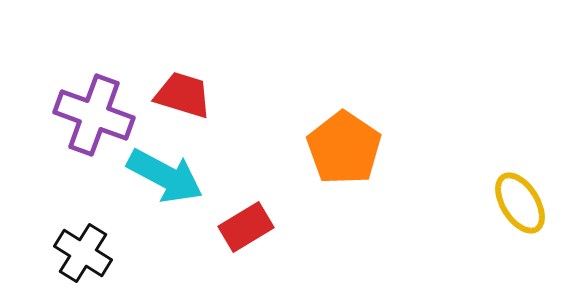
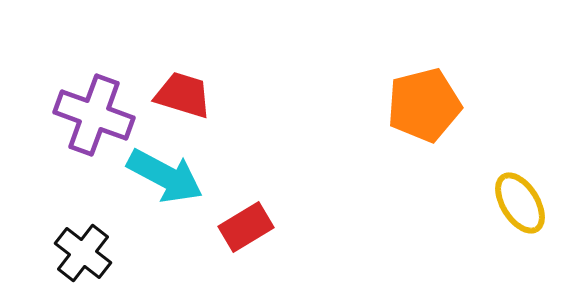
orange pentagon: moved 80 px right, 43 px up; rotated 24 degrees clockwise
black cross: rotated 6 degrees clockwise
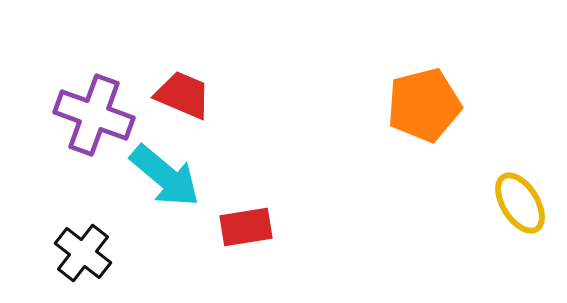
red trapezoid: rotated 6 degrees clockwise
cyan arrow: rotated 12 degrees clockwise
red rectangle: rotated 22 degrees clockwise
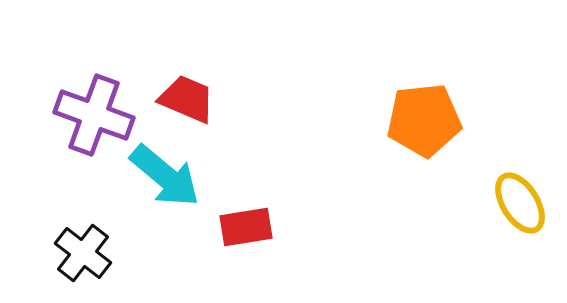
red trapezoid: moved 4 px right, 4 px down
orange pentagon: moved 15 px down; rotated 8 degrees clockwise
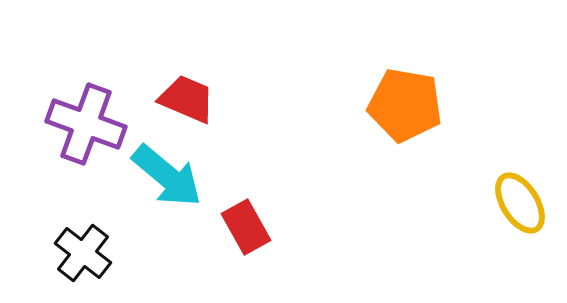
purple cross: moved 8 px left, 9 px down
orange pentagon: moved 19 px left, 15 px up; rotated 16 degrees clockwise
cyan arrow: moved 2 px right
red rectangle: rotated 70 degrees clockwise
